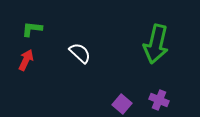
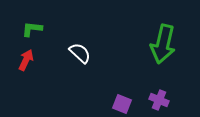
green arrow: moved 7 px right
purple square: rotated 18 degrees counterclockwise
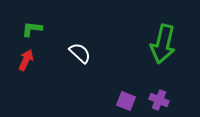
purple square: moved 4 px right, 3 px up
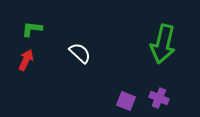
purple cross: moved 2 px up
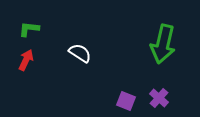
green L-shape: moved 3 px left
white semicircle: rotated 10 degrees counterclockwise
purple cross: rotated 18 degrees clockwise
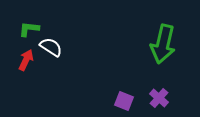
white semicircle: moved 29 px left, 6 px up
purple square: moved 2 px left
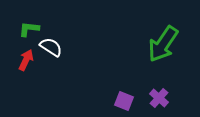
green arrow: rotated 21 degrees clockwise
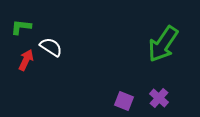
green L-shape: moved 8 px left, 2 px up
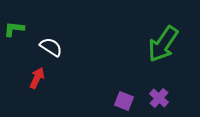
green L-shape: moved 7 px left, 2 px down
red arrow: moved 11 px right, 18 px down
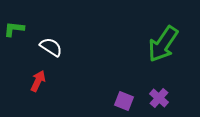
red arrow: moved 1 px right, 3 px down
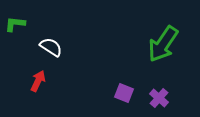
green L-shape: moved 1 px right, 5 px up
purple square: moved 8 px up
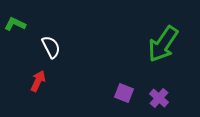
green L-shape: rotated 20 degrees clockwise
white semicircle: rotated 30 degrees clockwise
